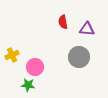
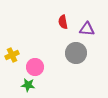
gray circle: moved 3 px left, 4 px up
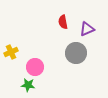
purple triangle: rotated 28 degrees counterclockwise
yellow cross: moved 1 px left, 3 px up
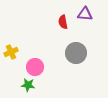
purple triangle: moved 2 px left, 15 px up; rotated 28 degrees clockwise
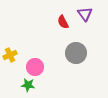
purple triangle: rotated 49 degrees clockwise
red semicircle: rotated 16 degrees counterclockwise
yellow cross: moved 1 px left, 3 px down
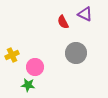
purple triangle: rotated 28 degrees counterclockwise
yellow cross: moved 2 px right
